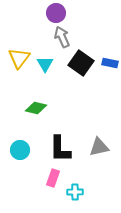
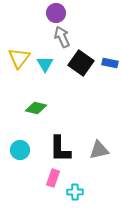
gray triangle: moved 3 px down
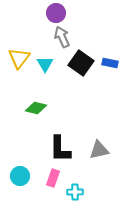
cyan circle: moved 26 px down
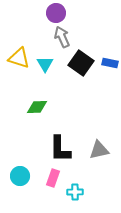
yellow triangle: rotated 50 degrees counterclockwise
green diamond: moved 1 px right, 1 px up; rotated 15 degrees counterclockwise
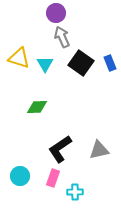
blue rectangle: rotated 56 degrees clockwise
black L-shape: rotated 56 degrees clockwise
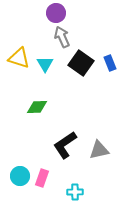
black L-shape: moved 5 px right, 4 px up
pink rectangle: moved 11 px left
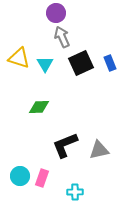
black square: rotated 30 degrees clockwise
green diamond: moved 2 px right
black L-shape: rotated 12 degrees clockwise
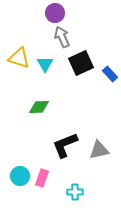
purple circle: moved 1 px left
blue rectangle: moved 11 px down; rotated 21 degrees counterclockwise
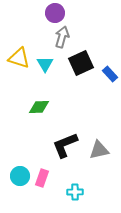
gray arrow: rotated 40 degrees clockwise
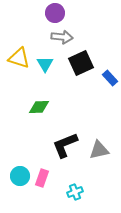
gray arrow: rotated 80 degrees clockwise
blue rectangle: moved 4 px down
cyan cross: rotated 21 degrees counterclockwise
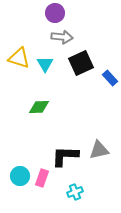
black L-shape: moved 11 px down; rotated 24 degrees clockwise
